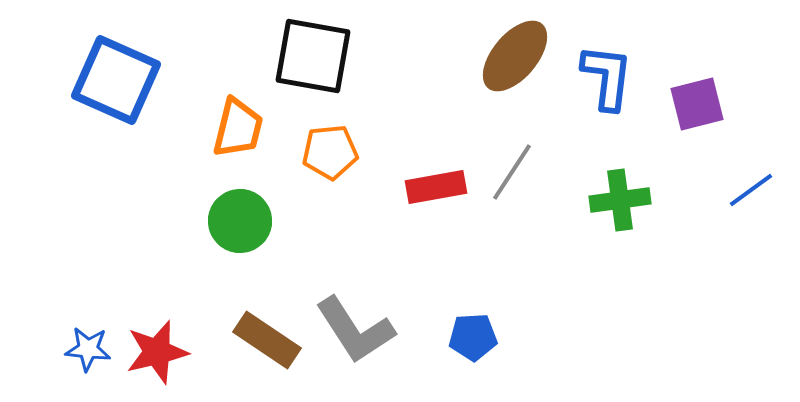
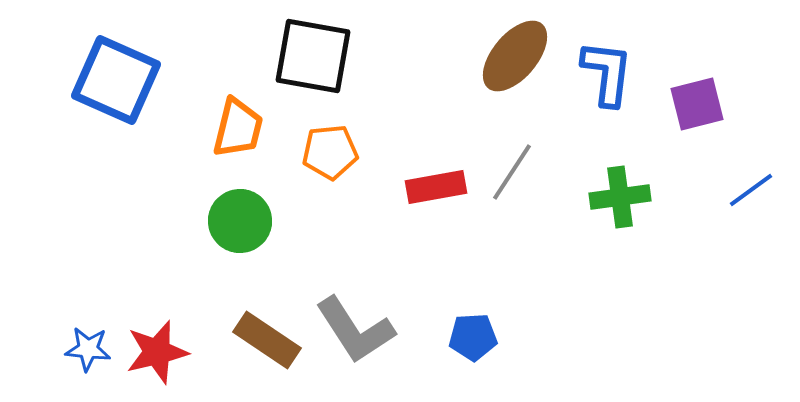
blue L-shape: moved 4 px up
green cross: moved 3 px up
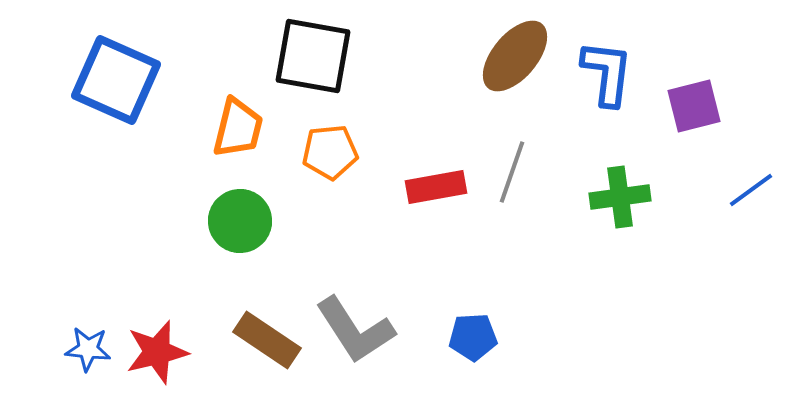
purple square: moved 3 px left, 2 px down
gray line: rotated 14 degrees counterclockwise
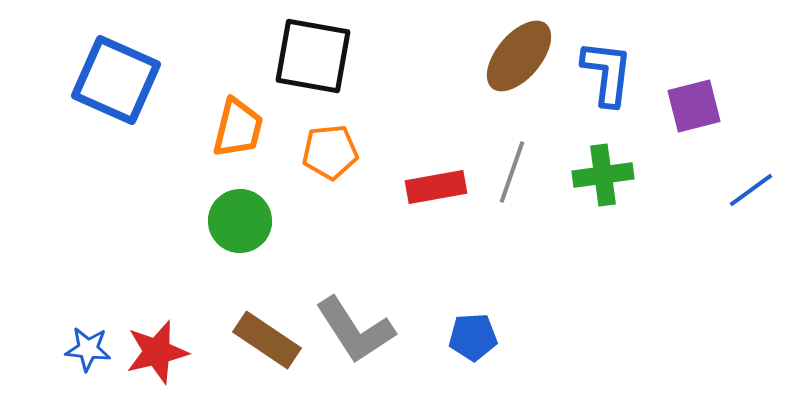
brown ellipse: moved 4 px right
green cross: moved 17 px left, 22 px up
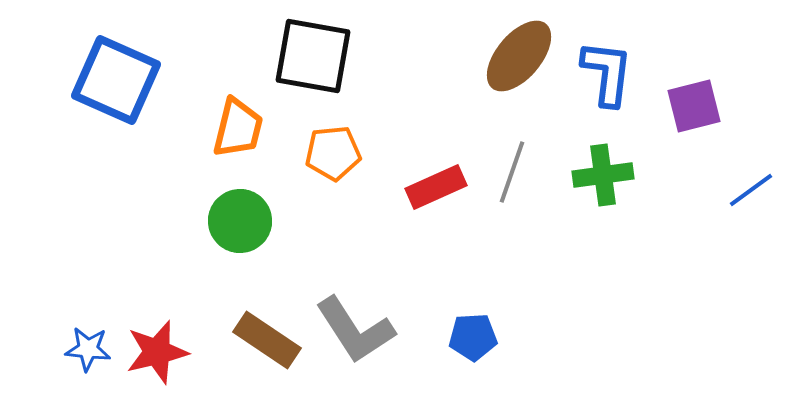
orange pentagon: moved 3 px right, 1 px down
red rectangle: rotated 14 degrees counterclockwise
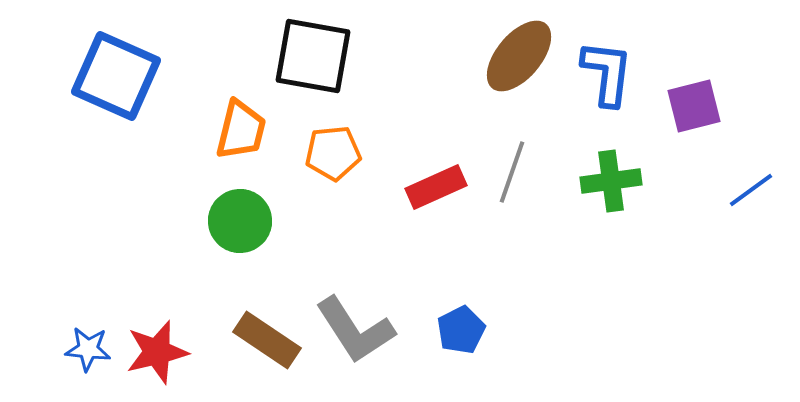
blue square: moved 4 px up
orange trapezoid: moved 3 px right, 2 px down
green cross: moved 8 px right, 6 px down
blue pentagon: moved 12 px left, 7 px up; rotated 24 degrees counterclockwise
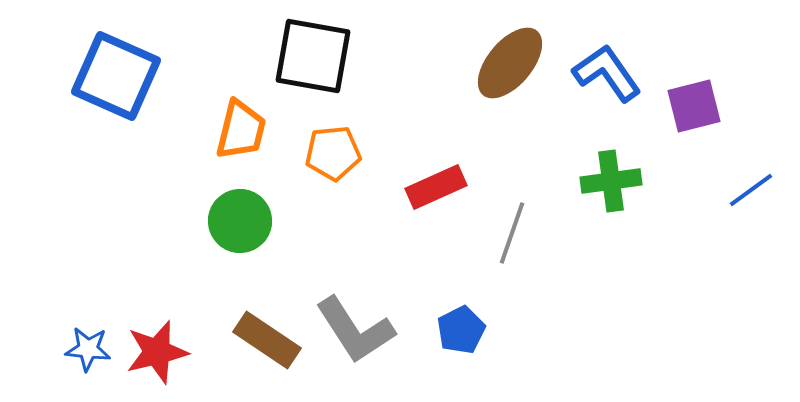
brown ellipse: moved 9 px left, 7 px down
blue L-shape: rotated 42 degrees counterclockwise
gray line: moved 61 px down
